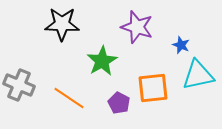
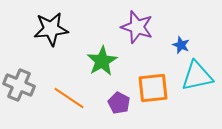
black star: moved 11 px left, 5 px down; rotated 8 degrees counterclockwise
cyan triangle: moved 1 px left, 1 px down
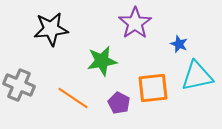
purple star: moved 2 px left, 4 px up; rotated 20 degrees clockwise
blue star: moved 2 px left, 1 px up
green star: rotated 20 degrees clockwise
orange line: moved 4 px right
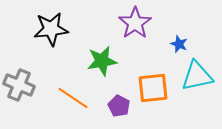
purple pentagon: moved 3 px down
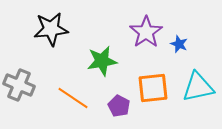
purple star: moved 11 px right, 9 px down
cyan triangle: moved 1 px right, 11 px down
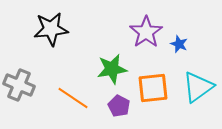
green star: moved 10 px right, 8 px down
cyan triangle: rotated 24 degrees counterclockwise
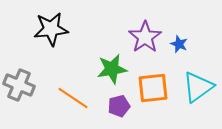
purple star: moved 1 px left, 5 px down
purple pentagon: rotated 30 degrees clockwise
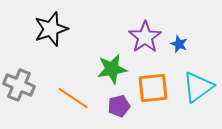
black star: rotated 12 degrees counterclockwise
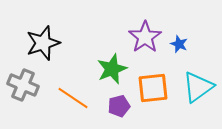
black star: moved 8 px left, 14 px down
green star: rotated 12 degrees counterclockwise
gray cross: moved 4 px right
